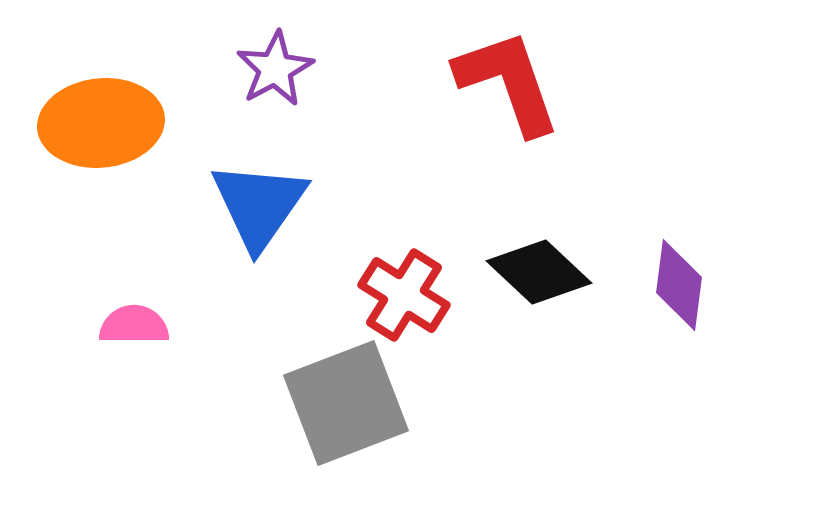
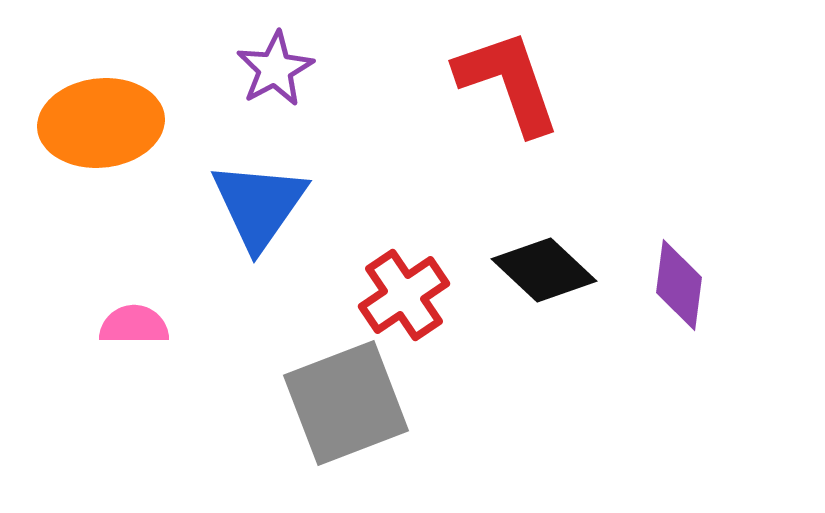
black diamond: moved 5 px right, 2 px up
red cross: rotated 24 degrees clockwise
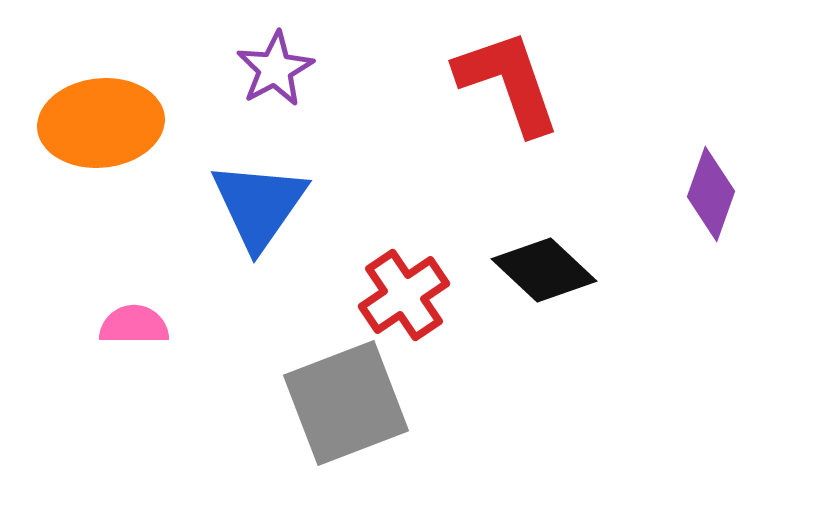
purple diamond: moved 32 px right, 91 px up; rotated 12 degrees clockwise
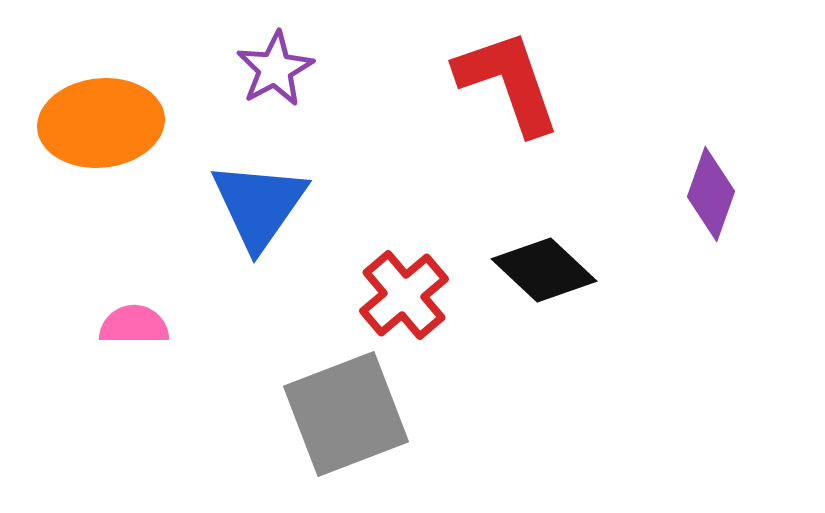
red cross: rotated 6 degrees counterclockwise
gray square: moved 11 px down
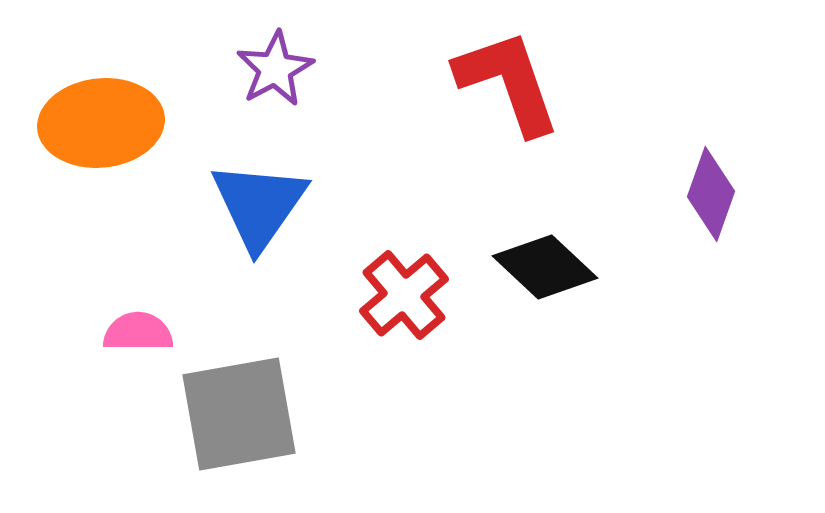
black diamond: moved 1 px right, 3 px up
pink semicircle: moved 4 px right, 7 px down
gray square: moved 107 px left; rotated 11 degrees clockwise
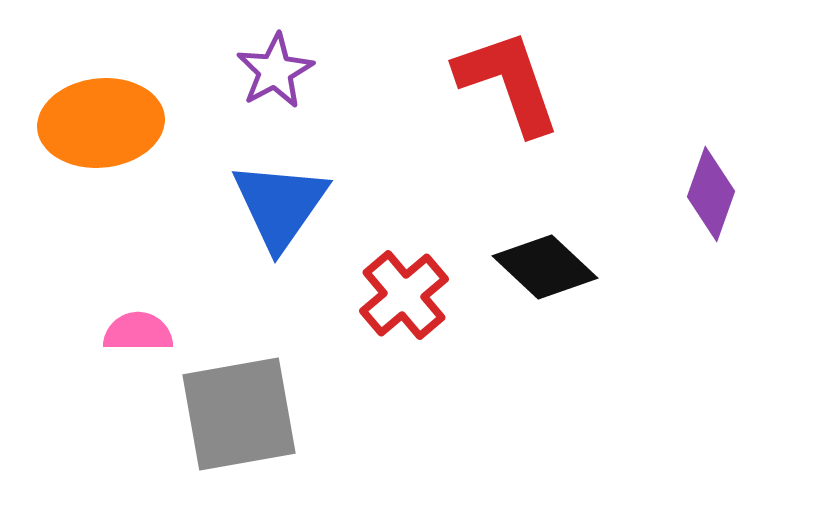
purple star: moved 2 px down
blue triangle: moved 21 px right
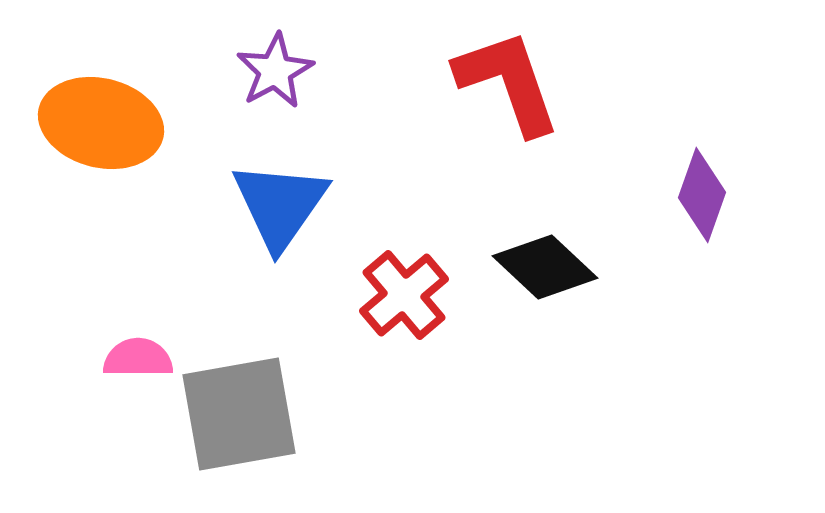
orange ellipse: rotated 20 degrees clockwise
purple diamond: moved 9 px left, 1 px down
pink semicircle: moved 26 px down
